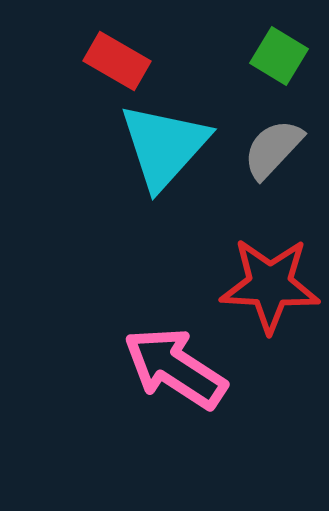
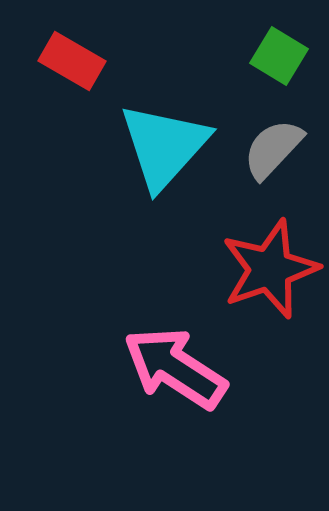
red rectangle: moved 45 px left
red star: moved 16 px up; rotated 22 degrees counterclockwise
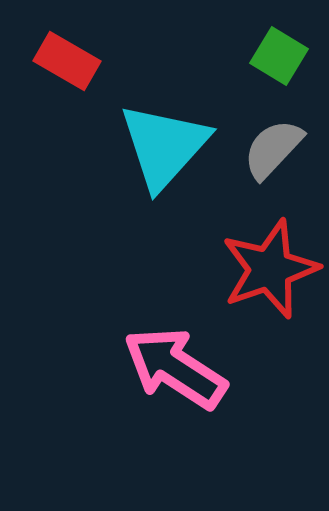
red rectangle: moved 5 px left
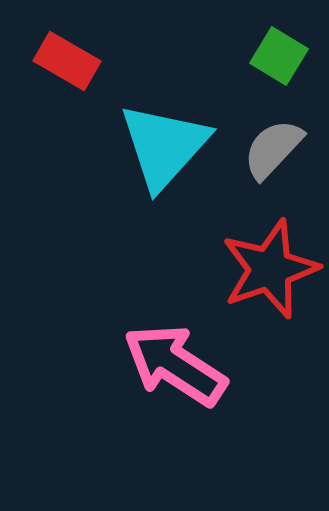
pink arrow: moved 3 px up
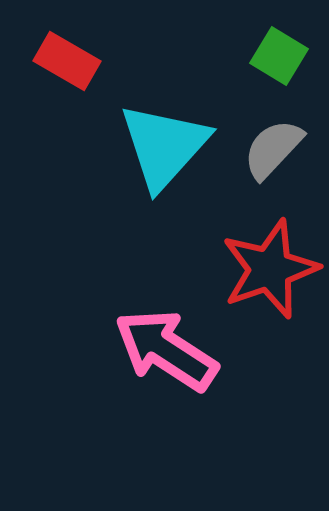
pink arrow: moved 9 px left, 15 px up
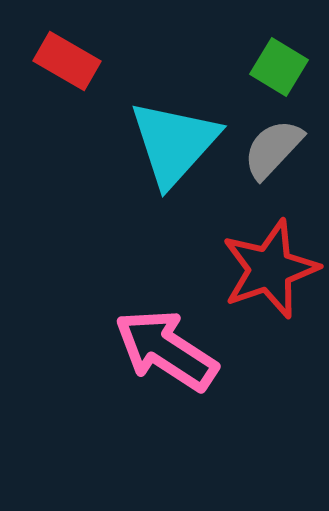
green square: moved 11 px down
cyan triangle: moved 10 px right, 3 px up
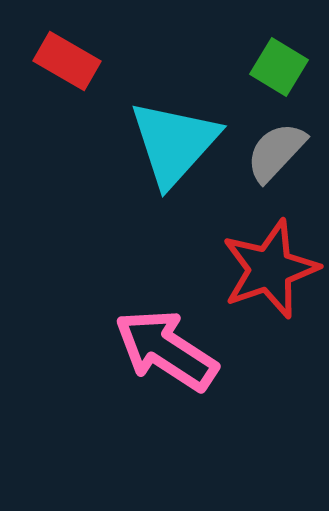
gray semicircle: moved 3 px right, 3 px down
